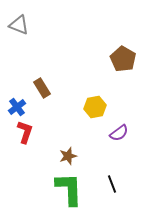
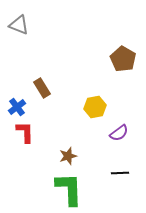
red L-shape: rotated 20 degrees counterclockwise
black line: moved 8 px right, 11 px up; rotated 72 degrees counterclockwise
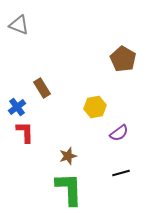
black line: moved 1 px right; rotated 12 degrees counterclockwise
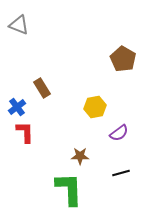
brown star: moved 12 px right; rotated 18 degrees clockwise
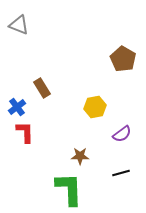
purple semicircle: moved 3 px right, 1 px down
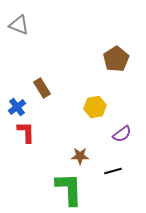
brown pentagon: moved 7 px left; rotated 10 degrees clockwise
red L-shape: moved 1 px right
black line: moved 8 px left, 2 px up
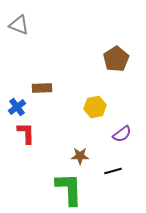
brown rectangle: rotated 60 degrees counterclockwise
red L-shape: moved 1 px down
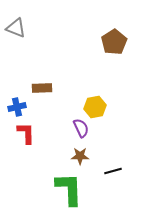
gray triangle: moved 3 px left, 3 px down
brown pentagon: moved 2 px left, 17 px up
blue cross: rotated 24 degrees clockwise
purple semicircle: moved 41 px left, 6 px up; rotated 78 degrees counterclockwise
